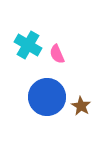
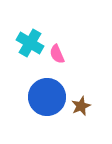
cyan cross: moved 2 px right, 2 px up
brown star: rotated 18 degrees clockwise
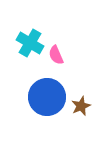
pink semicircle: moved 1 px left, 1 px down
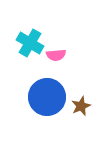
pink semicircle: rotated 72 degrees counterclockwise
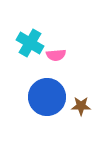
brown star: rotated 24 degrees clockwise
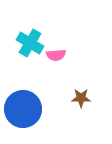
blue circle: moved 24 px left, 12 px down
brown star: moved 8 px up
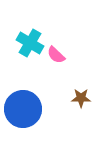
pink semicircle: rotated 48 degrees clockwise
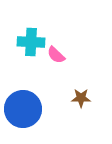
cyan cross: moved 1 px right, 1 px up; rotated 28 degrees counterclockwise
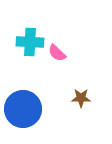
cyan cross: moved 1 px left
pink semicircle: moved 1 px right, 2 px up
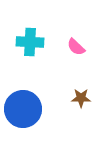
pink semicircle: moved 19 px right, 6 px up
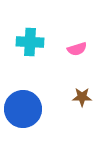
pink semicircle: moved 1 px right, 2 px down; rotated 60 degrees counterclockwise
brown star: moved 1 px right, 1 px up
